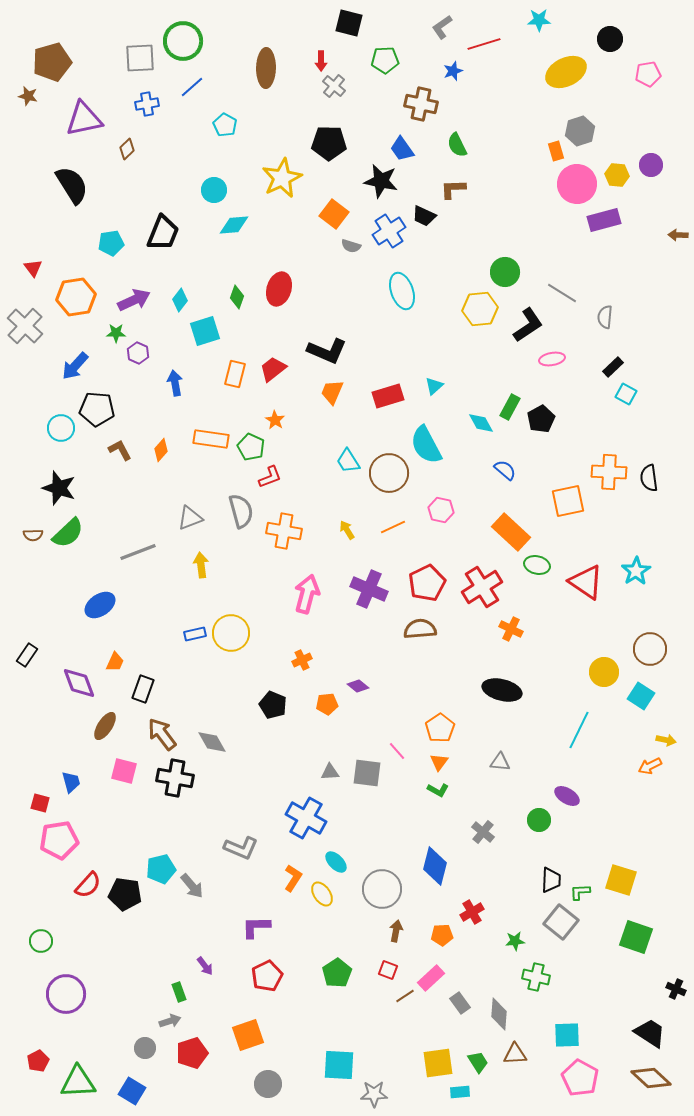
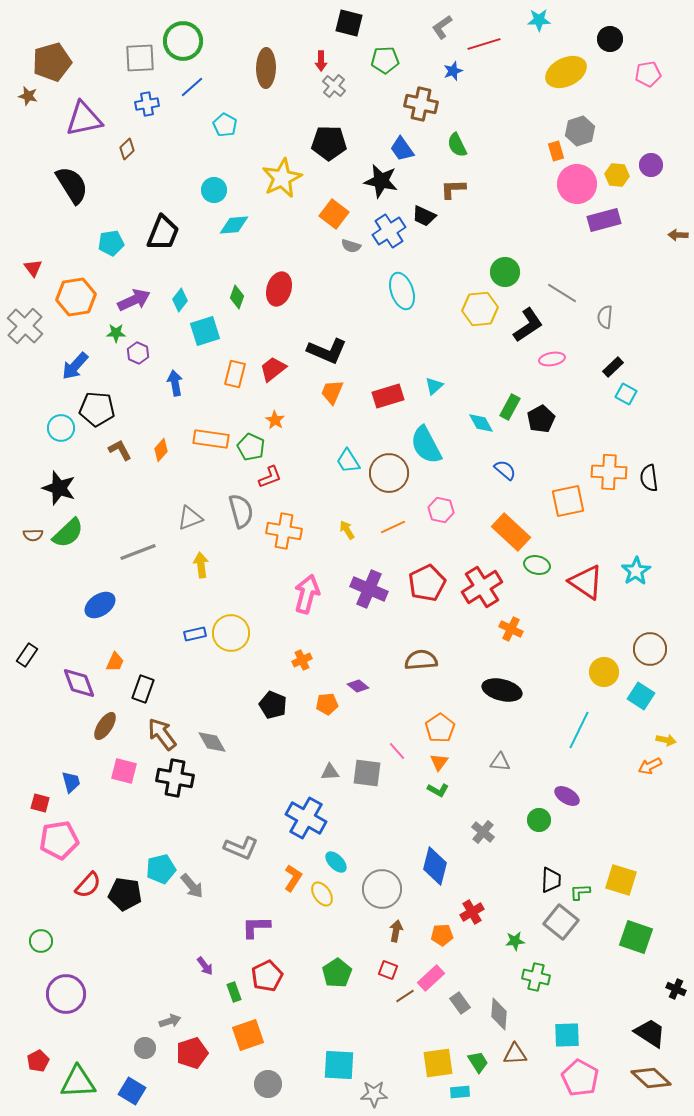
brown semicircle at (420, 629): moved 1 px right, 31 px down
green rectangle at (179, 992): moved 55 px right
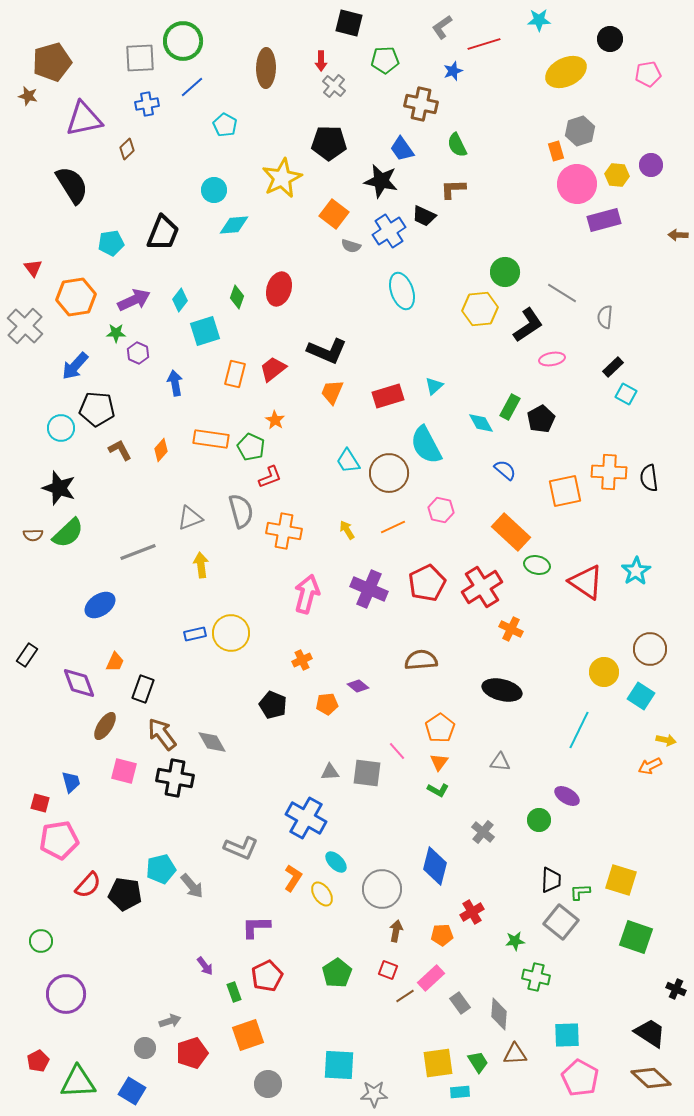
orange square at (568, 501): moved 3 px left, 10 px up
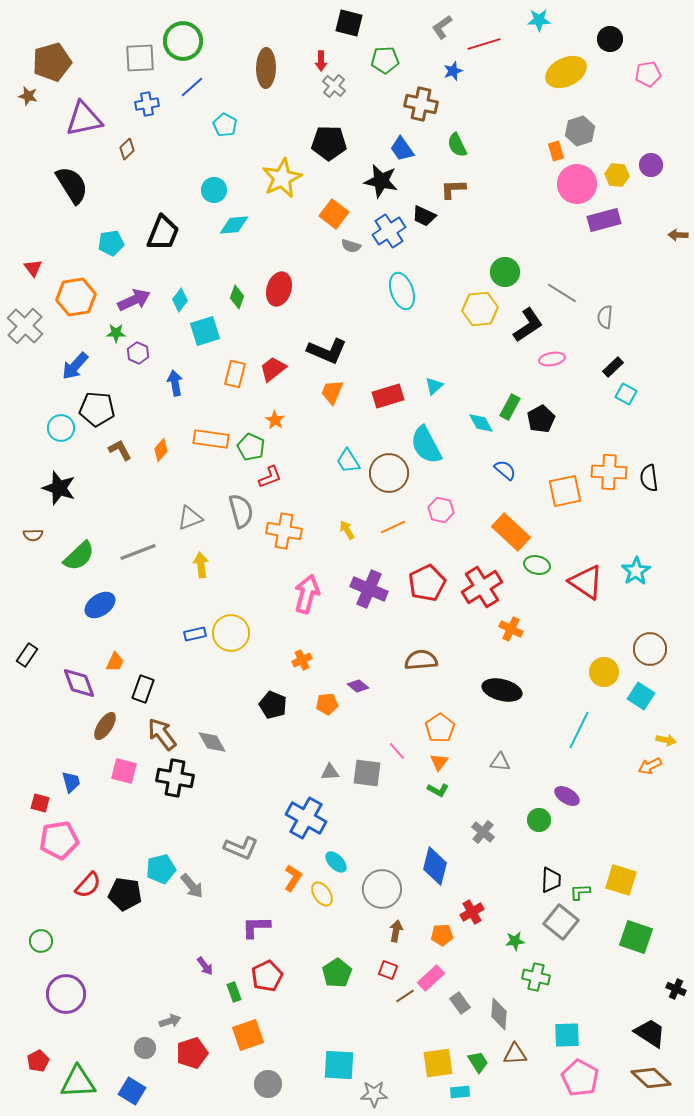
green semicircle at (68, 533): moved 11 px right, 23 px down
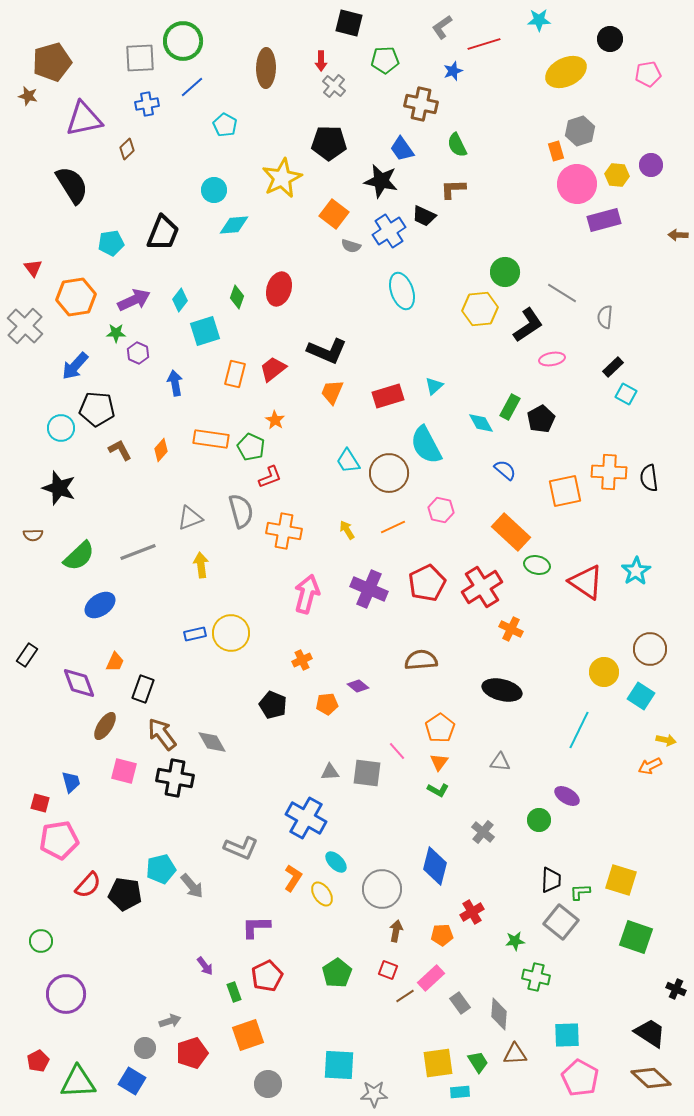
blue square at (132, 1091): moved 10 px up
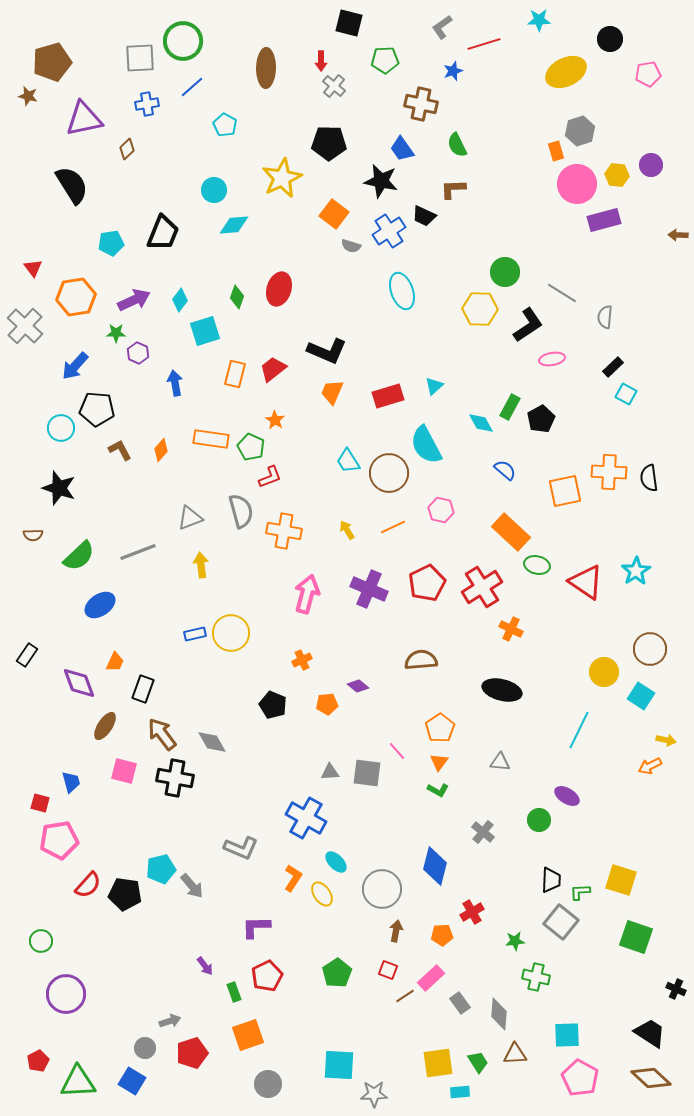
yellow hexagon at (480, 309): rotated 8 degrees clockwise
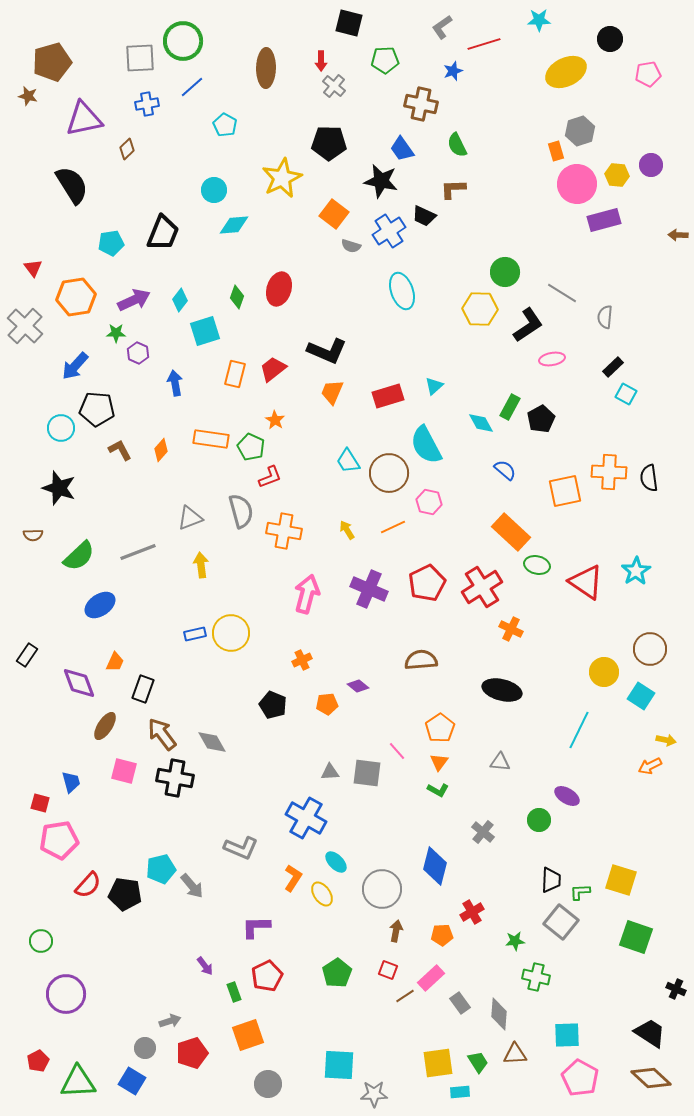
pink hexagon at (441, 510): moved 12 px left, 8 px up
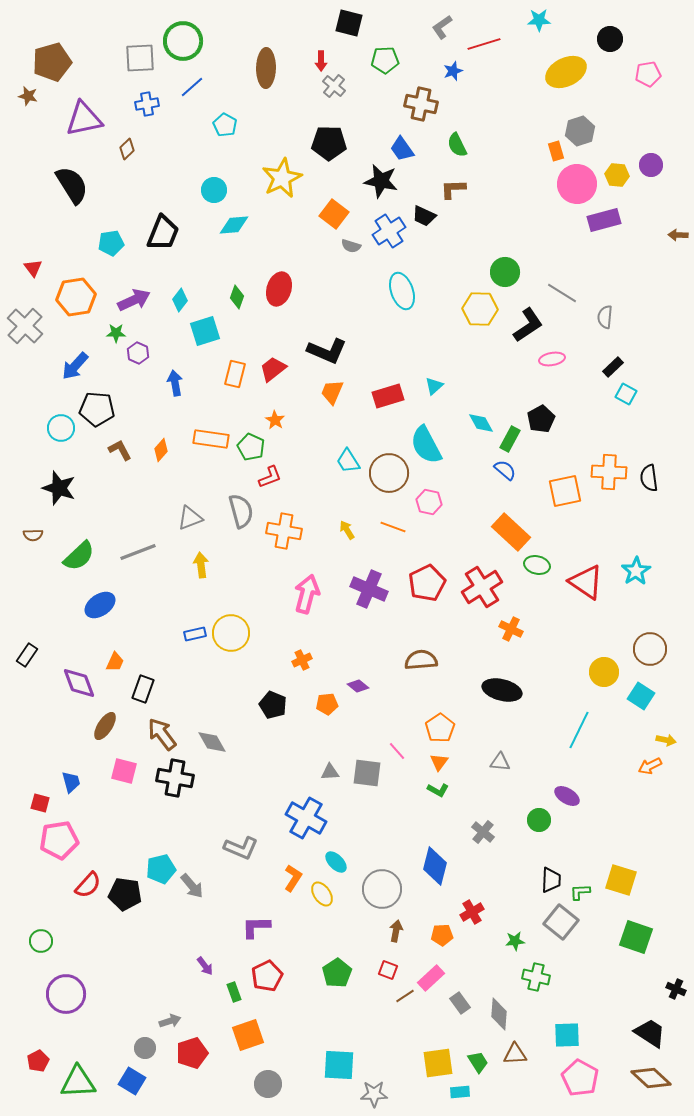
green rectangle at (510, 407): moved 32 px down
orange line at (393, 527): rotated 45 degrees clockwise
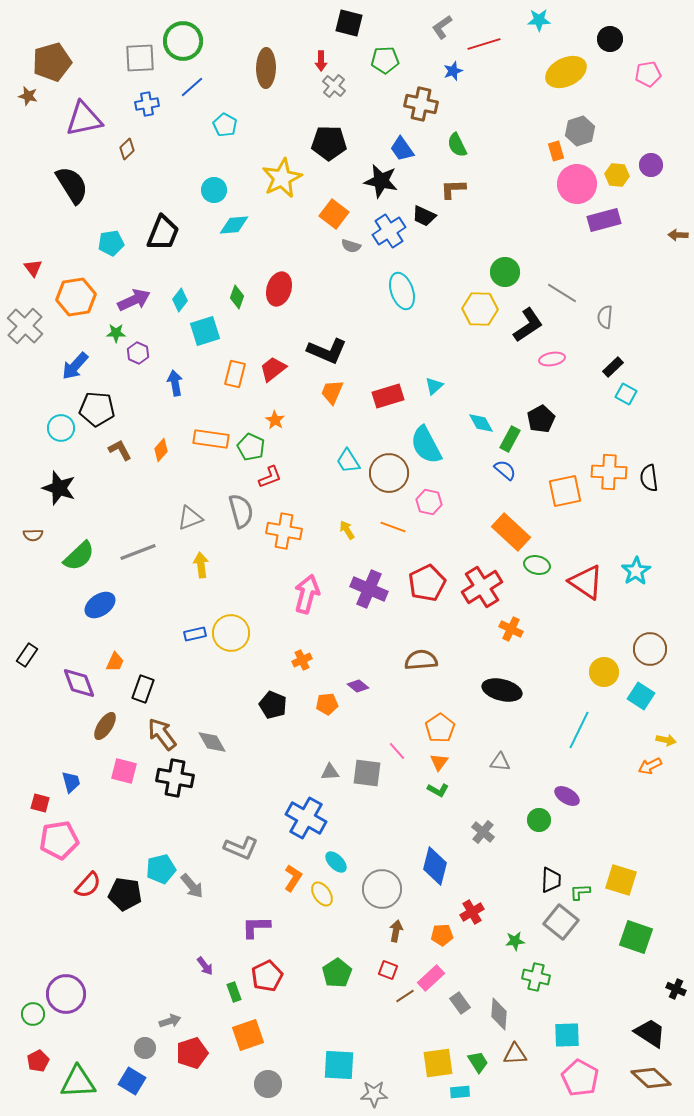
green circle at (41, 941): moved 8 px left, 73 px down
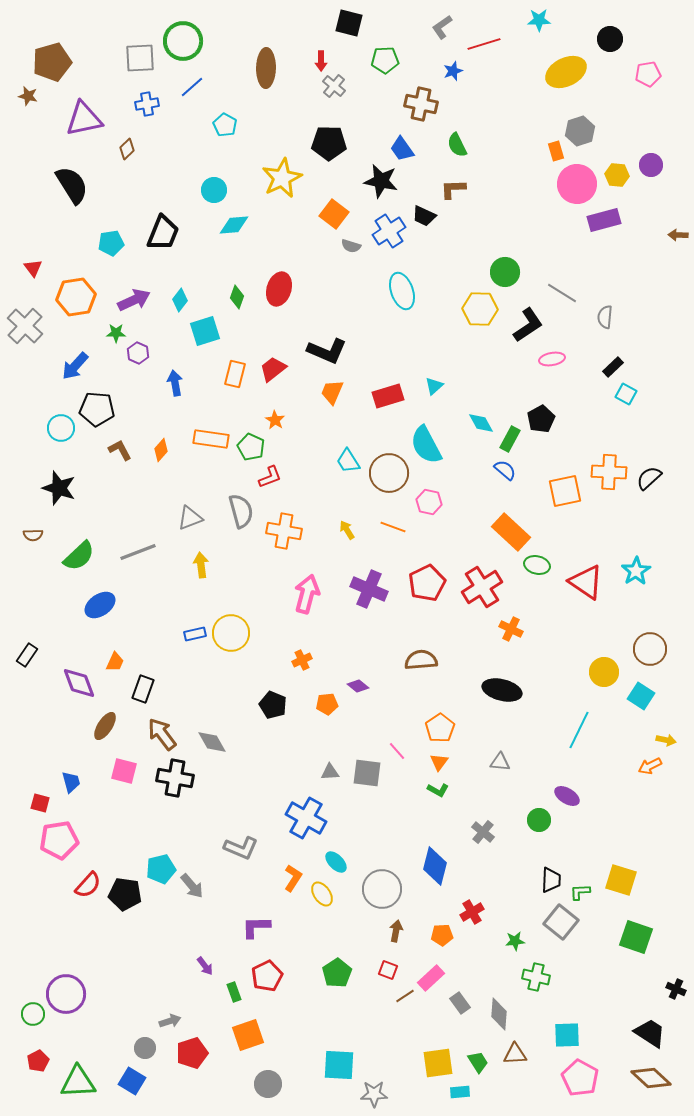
black semicircle at (649, 478): rotated 56 degrees clockwise
